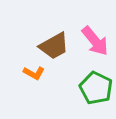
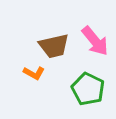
brown trapezoid: rotated 16 degrees clockwise
green pentagon: moved 8 px left, 1 px down
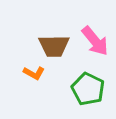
brown trapezoid: rotated 12 degrees clockwise
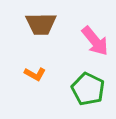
brown trapezoid: moved 13 px left, 22 px up
orange L-shape: moved 1 px right, 1 px down
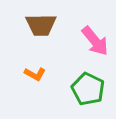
brown trapezoid: moved 1 px down
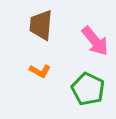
brown trapezoid: rotated 96 degrees clockwise
orange L-shape: moved 5 px right, 3 px up
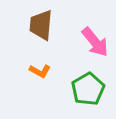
pink arrow: moved 1 px down
green pentagon: rotated 16 degrees clockwise
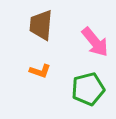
orange L-shape: rotated 10 degrees counterclockwise
green pentagon: rotated 16 degrees clockwise
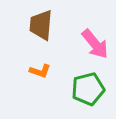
pink arrow: moved 2 px down
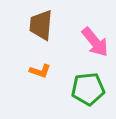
pink arrow: moved 2 px up
green pentagon: rotated 8 degrees clockwise
